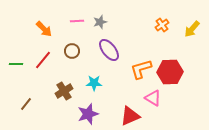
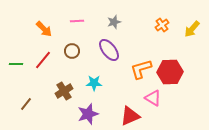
gray star: moved 14 px right
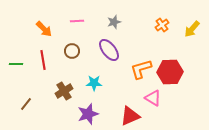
red line: rotated 48 degrees counterclockwise
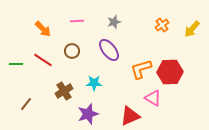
orange arrow: moved 1 px left
red line: rotated 48 degrees counterclockwise
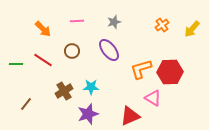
cyan star: moved 3 px left, 4 px down
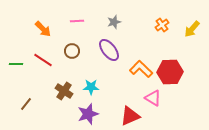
orange L-shape: rotated 60 degrees clockwise
brown cross: rotated 24 degrees counterclockwise
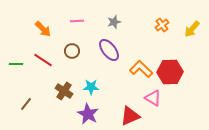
purple star: rotated 25 degrees counterclockwise
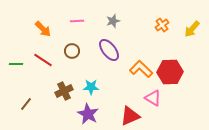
gray star: moved 1 px left, 1 px up
brown cross: rotated 30 degrees clockwise
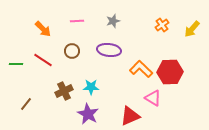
purple ellipse: rotated 45 degrees counterclockwise
